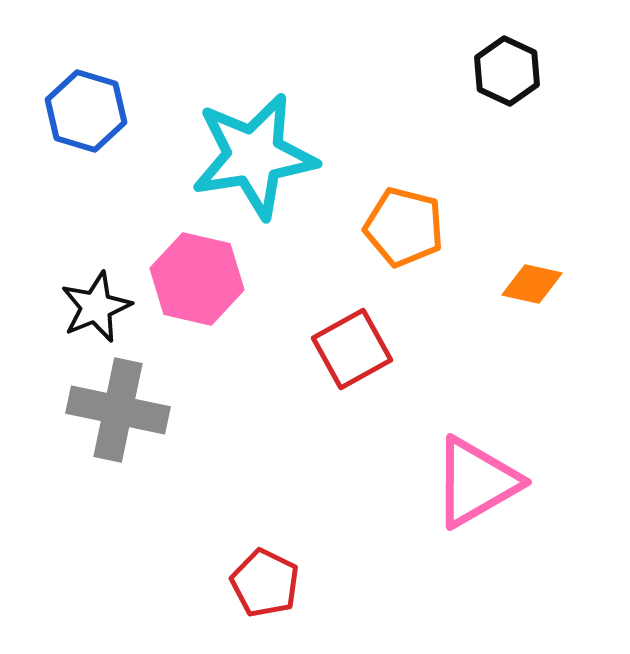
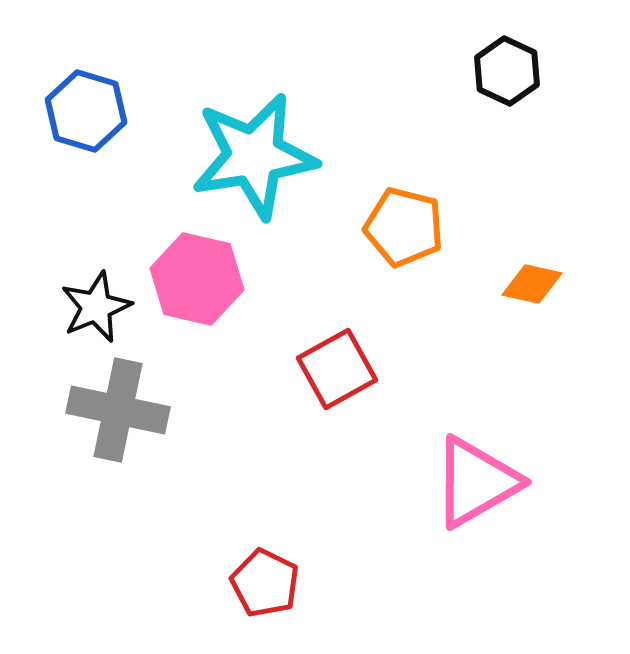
red square: moved 15 px left, 20 px down
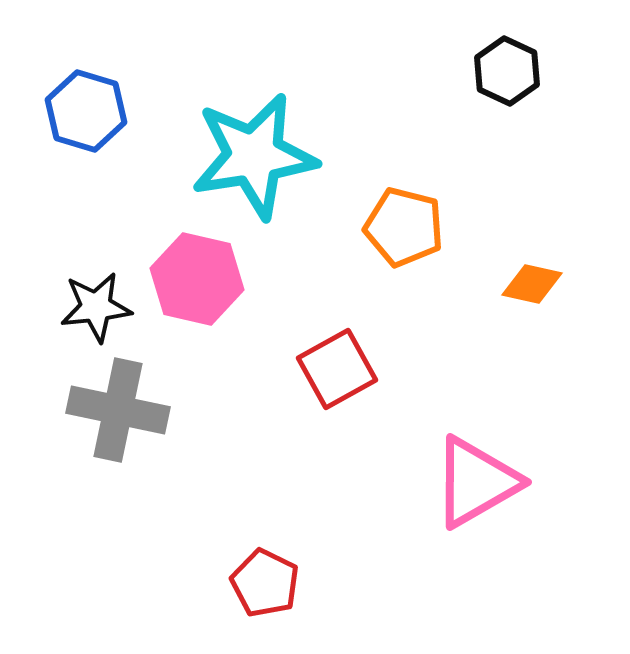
black star: rotated 16 degrees clockwise
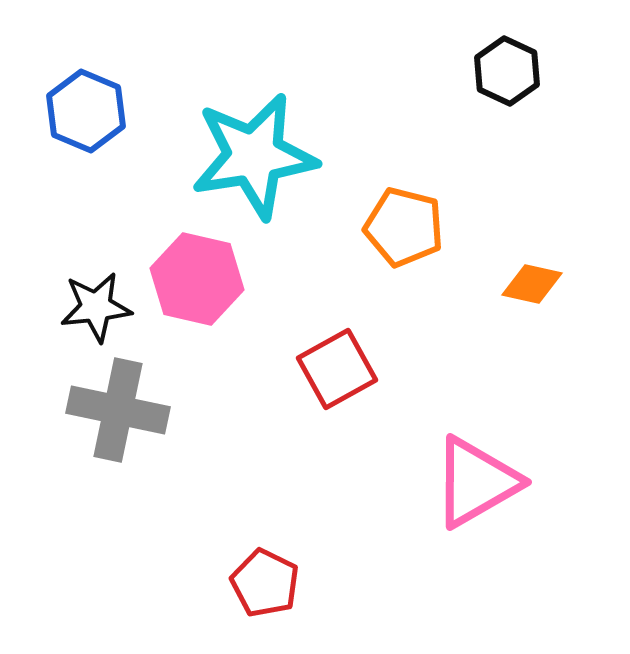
blue hexagon: rotated 6 degrees clockwise
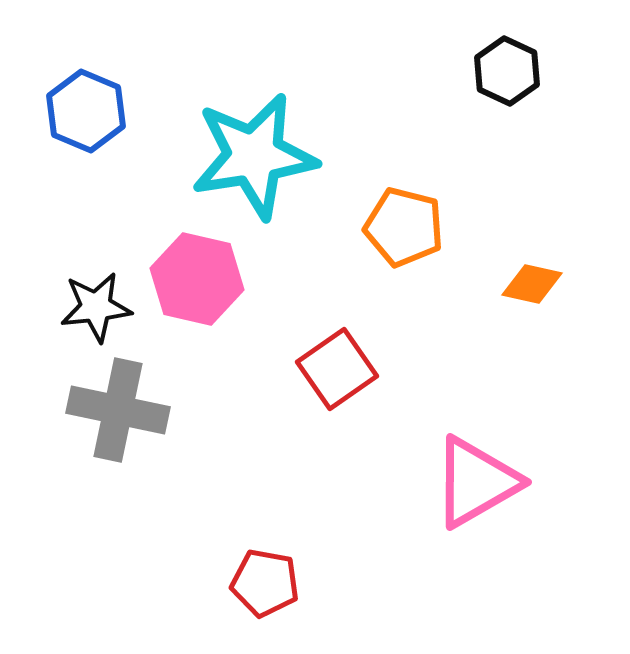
red square: rotated 6 degrees counterclockwise
red pentagon: rotated 16 degrees counterclockwise
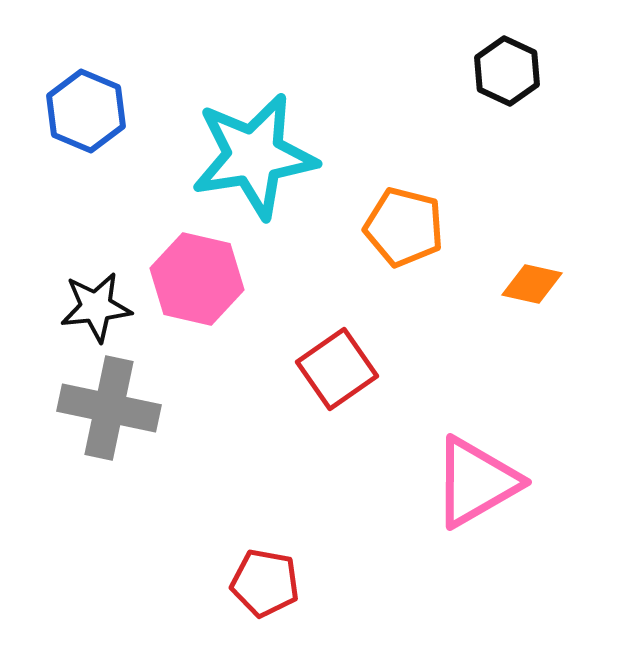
gray cross: moved 9 px left, 2 px up
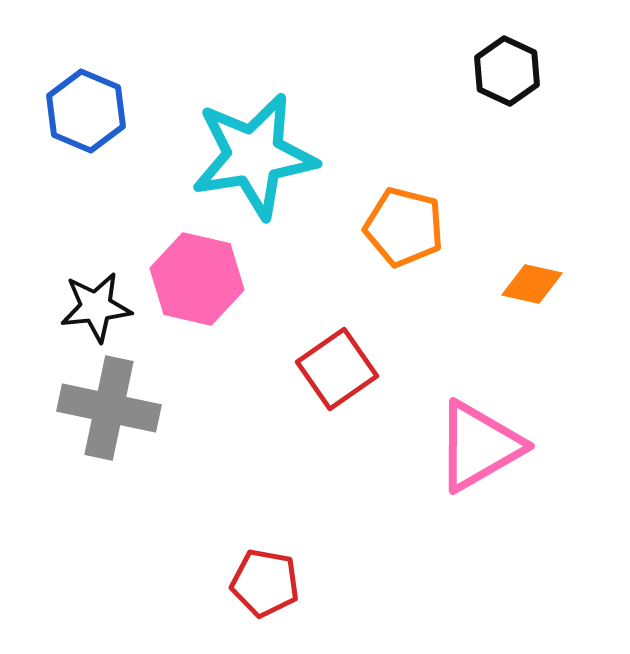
pink triangle: moved 3 px right, 36 px up
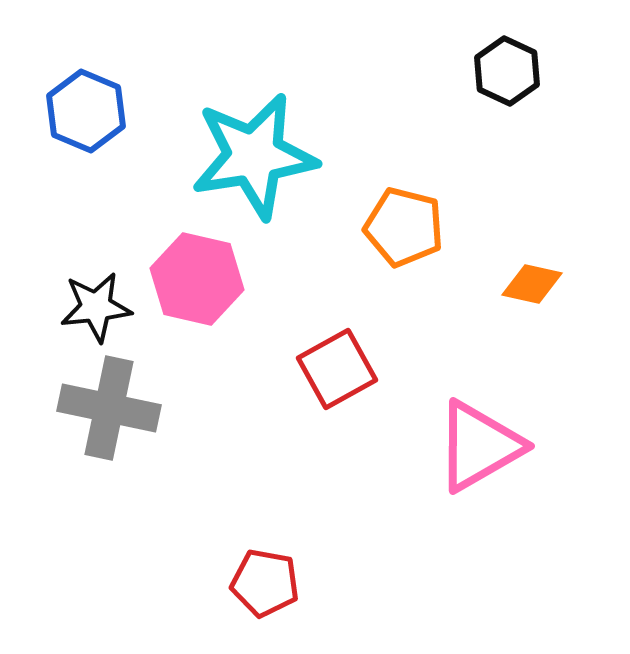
red square: rotated 6 degrees clockwise
